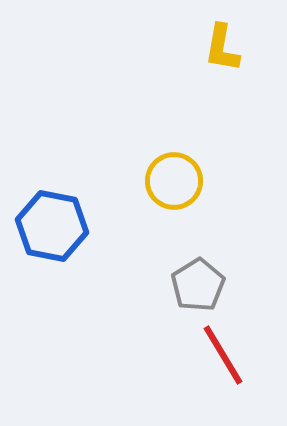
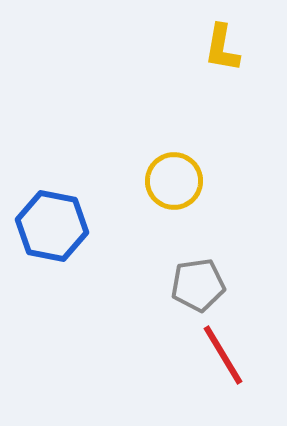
gray pentagon: rotated 24 degrees clockwise
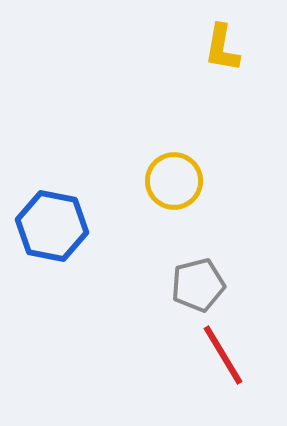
gray pentagon: rotated 6 degrees counterclockwise
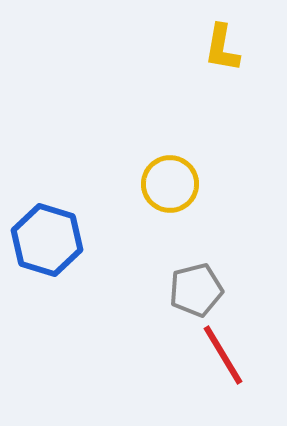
yellow circle: moved 4 px left, 3 px down
blue hexagon: moved 5 px left, 14 px down; rotated 6 degrees clockwise
gray pentagon: moved 2 px left, 5 px down
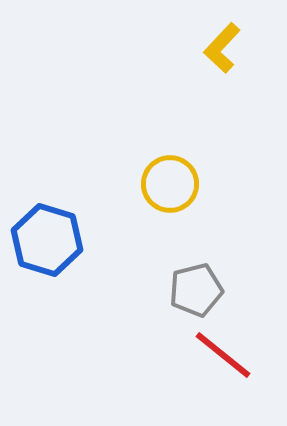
yellow L-shape: rotated 33 degrees clockwise
red line: rotated 20 degrees counterclockwise
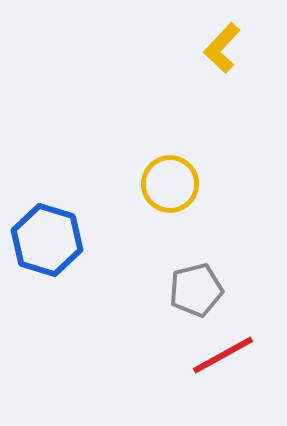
red line: rotated 68 degrees counterclockwise
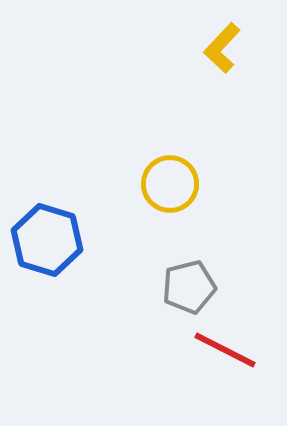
gray pentagon: moved 7 px left, 3 px up
red line: moved 2 px right, 5 px up; rotated 56 degrees clockwise
